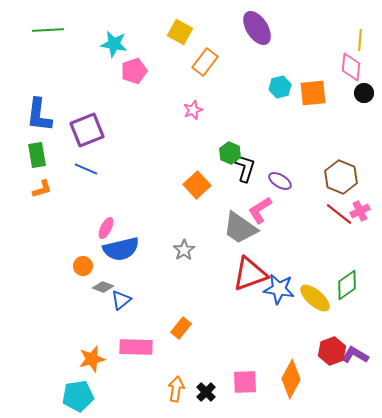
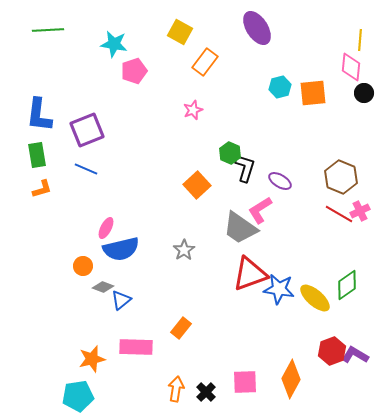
red line at (339, 214): rotated 8 degrees counterclockwise
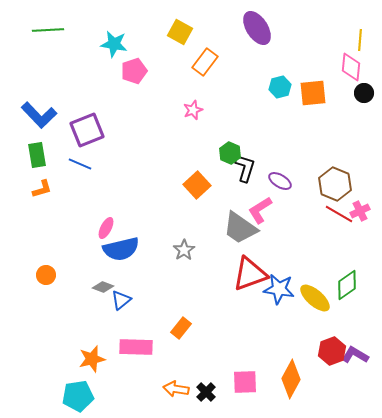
blue L-shape at (39, 115): rotated 51 degrees counterclockwise
blue line at (86, 169): moved 6 px left, 5 px up
brown hexagon at (341, 177): moved 6 px left, 7 px down
orange circle at (83, 266): moved 37 px left, 9 px down
orange arrow at (176, 389): rotated 90 degrees counterclockwise
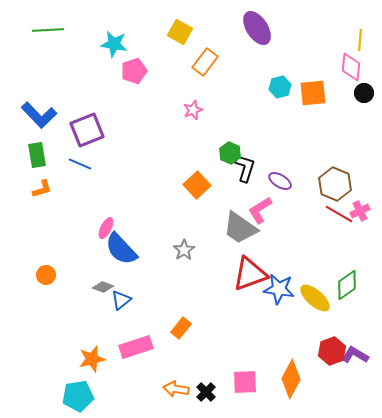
blue semicircle at (121, 249): rotated 60 degrees clockwise
pink rectangle at (136, 347): rotated 20 degrees counterclockwise
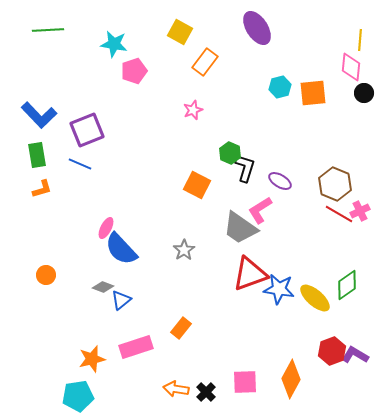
orange square at (197, 185): rotated 20 degrees counterclockwise
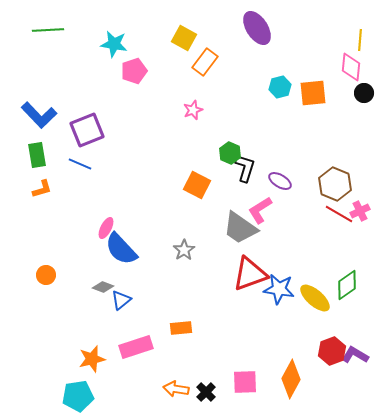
yellow square at (180, 32): moved 4 px right, 6 px down
orange rectangle at (181, 328): rotated 45 degrees clockwise
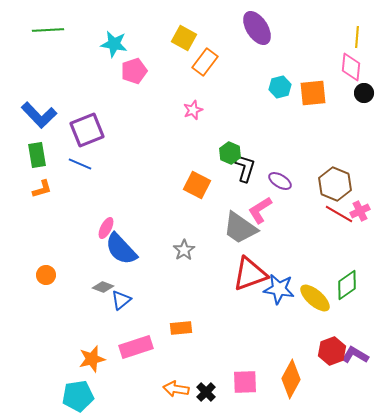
yellow line at (360, 40): moved 3 px left, 3 px up
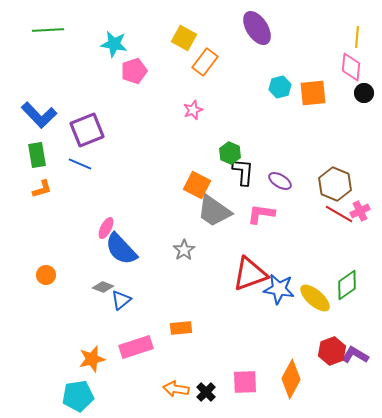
black L-shape at (245, 168): moved 2 px left, 4 px down; rotated 12 degrees counterclockwise
pink L-shape at (260, 210): moved 1 px right, 4 px down; rotated 40 degrees clockwise
gray trapezoid at (240, 228): moved 26 px left, 17 px up
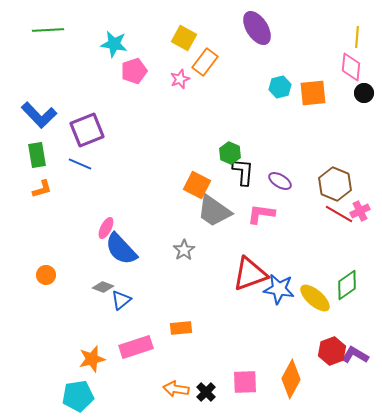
pink star at (193, 110): moved 13 px left, 31 px up
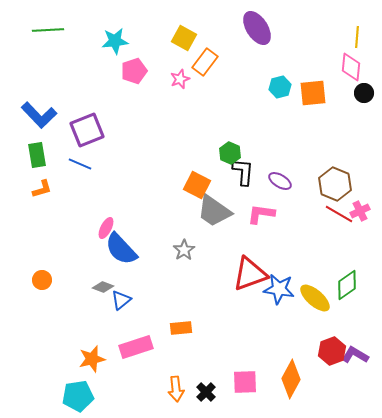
cyan star at (114, 44): moved 1 px right, 3 px up; rotated 16 degrees counterclockwise
orange circle at (46, 275): moved 4 px left, 5 px down
orange arrow at (176, 389): rotated 105 degrees counterclockwise
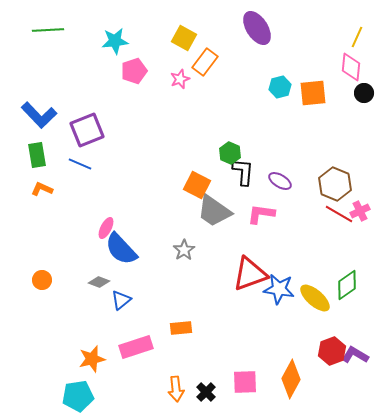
yellow line at (357, 37): rotated 20 degrees clockwise
orange L-shape at (42, 189): rotated 140 degrees counterclockwise
gray diamond at (103, 287): moved 4 px left, 5 px up
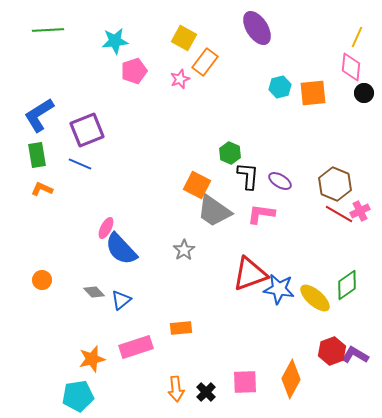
blue L-shape at (39, 115): rotated 102 degrees clockwise
black L-shape at (243, 172): moved 5 px right, 4 px down
gray diamond at (99, 282): moved 5 px left, 10 px down; rotated 25 degrees clockwise
